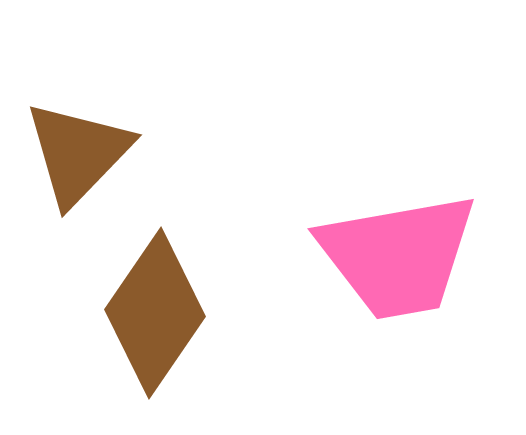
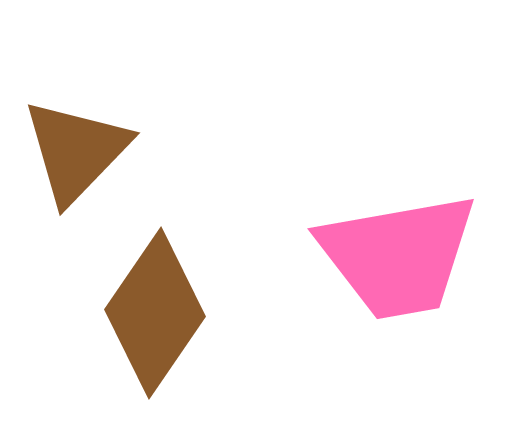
brown triangle: moved 2 px left, 2 px up
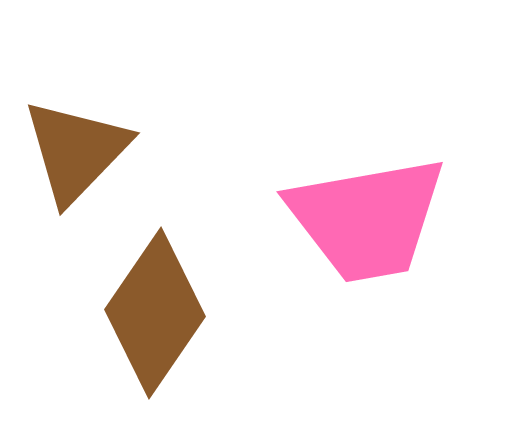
pink trapezoid: moved 31 px left, 37 px up
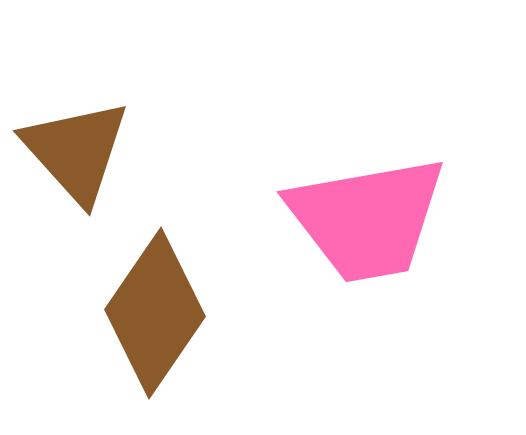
brown triangle: rotated 26 degrees counterclockwise
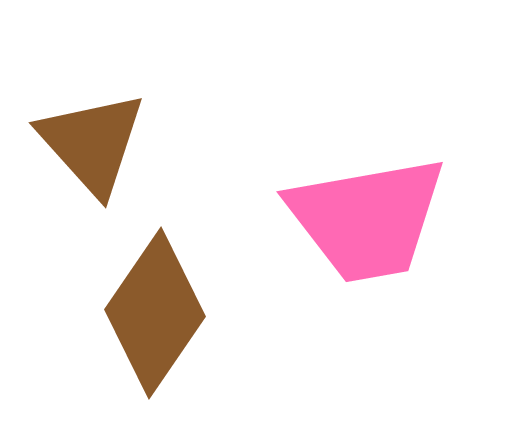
brown triangle: moved 16 px right, 8 px up
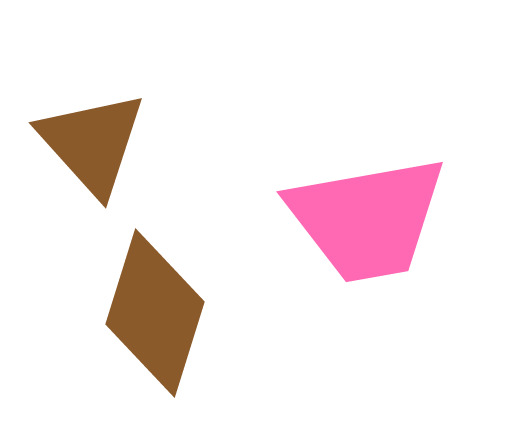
brown diamond: rotated 17 degrees counterclockwise
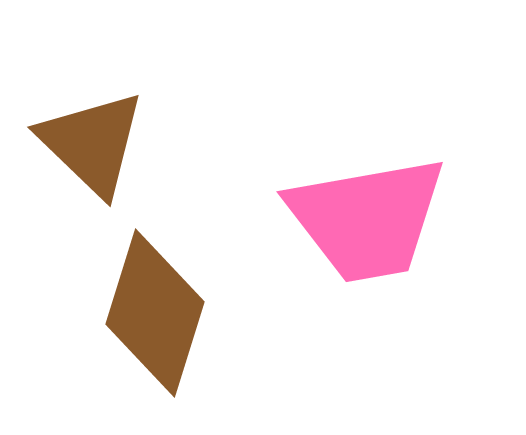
brown triangle: rotated 4 degrees counterclockwise
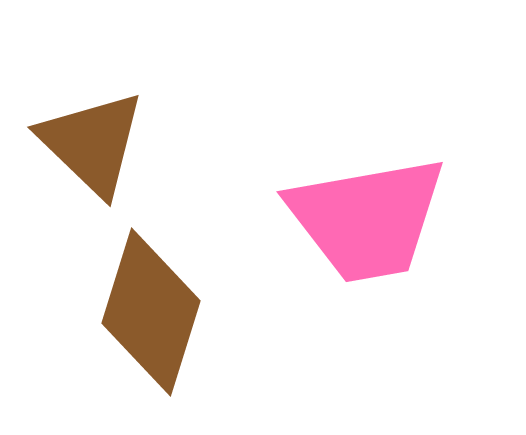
brown diamond: moved 4 px left, 1 px up
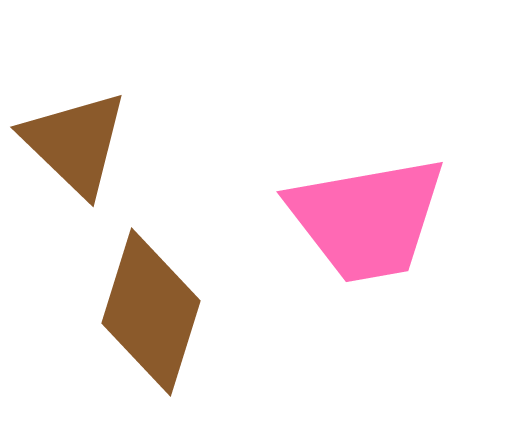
brown triangle: moved 17 px left
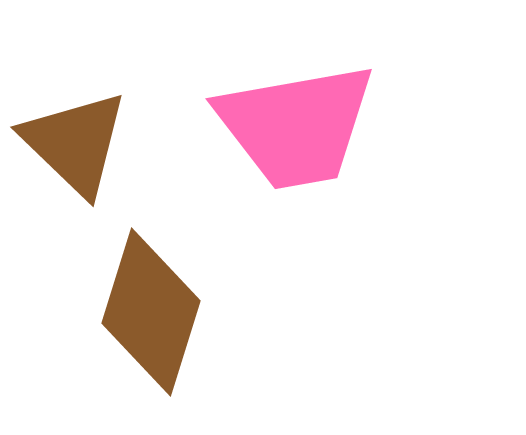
pink trapezoid: moved 71 px left, 93 px up
